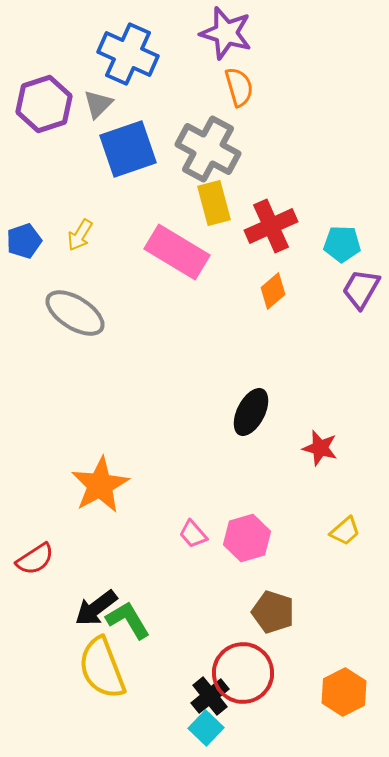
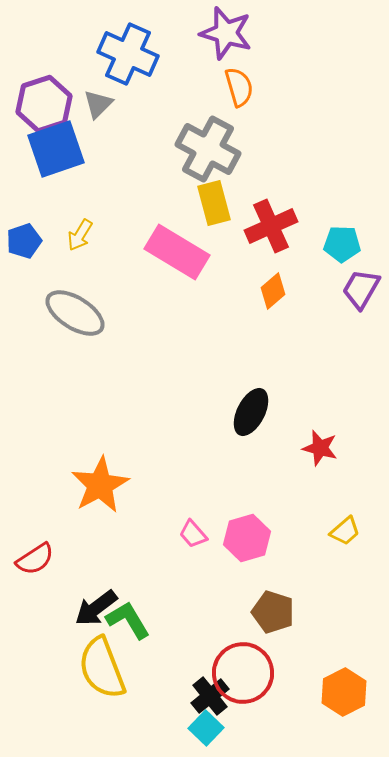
blue square: moved 72 px left
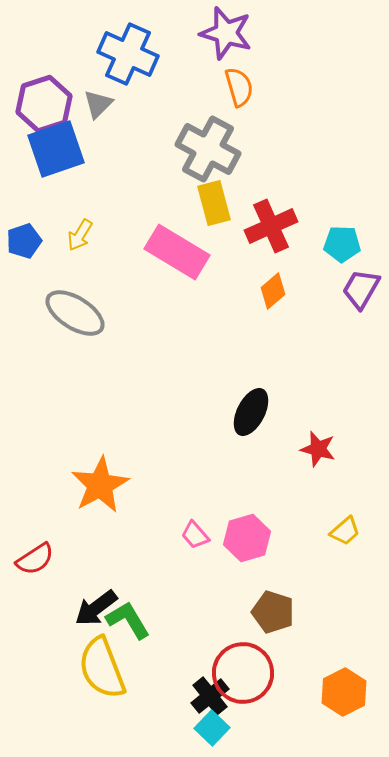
red star: moved 2 px left, 1 px down
pink trapezoid: moved 2 px right, 1 px down
cyan square: moved 6 px right
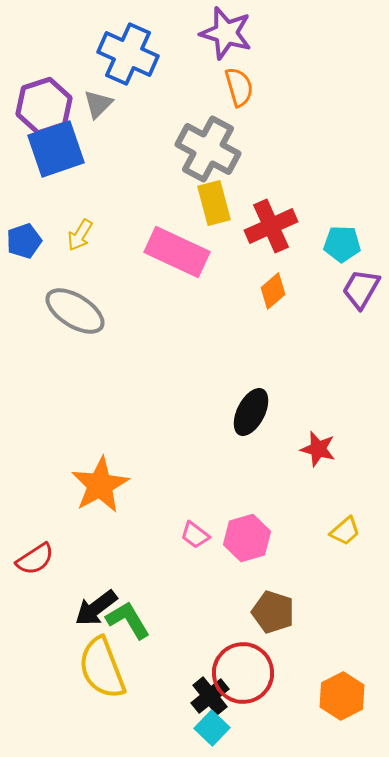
purple hexagon: moved 2 px down
pink rectangle: rotated 6 degrees counterclockwise
gray ellipse: moved 2 px up
pink trapezoid: rotated 12 degrees counterclockwise
orange hexagon: moved 2 px left, 4 px down
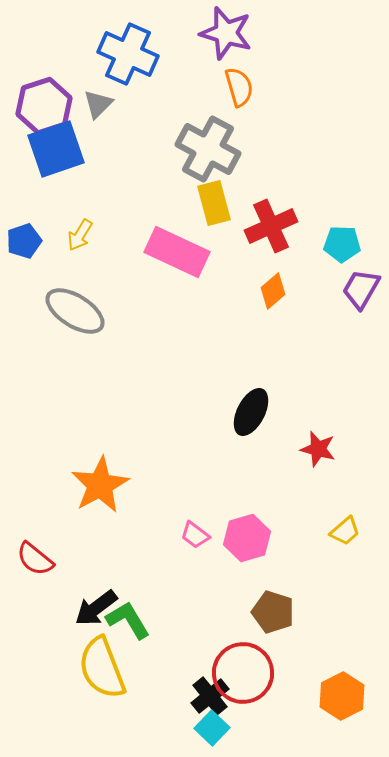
red semicircle: rotated 72 degrees clockwise
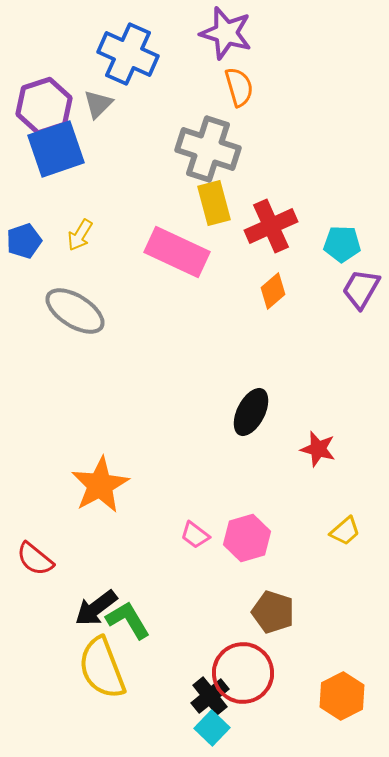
gray cross: rotated 10 degrees counterclockwise
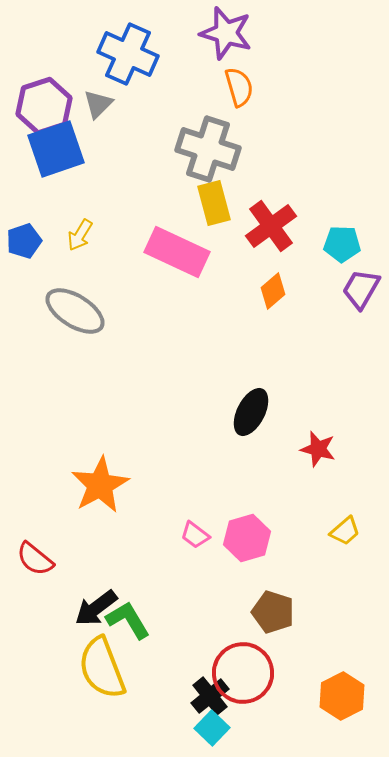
red cross: rotated 12 degrees counterclockwise
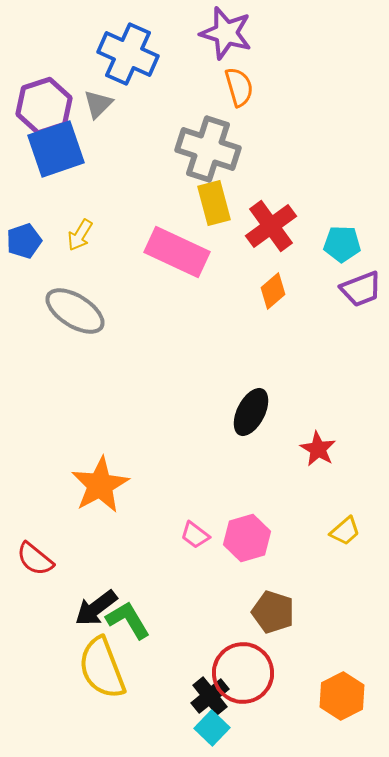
purple trapezoid: rotated 141 degrees counterclockwise
red star: rotated 15 degrees clockwise
